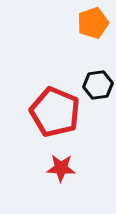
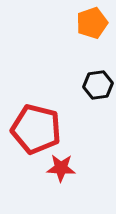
orange pentagon: moved 1 px left
red pentagon: moved 19 px left, 17 px down; rotated 9 degrees counterclockwise
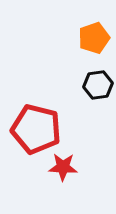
orange pentagon: moved 2 px right, 15 px down
red star: moved 2 px right, 1 px up
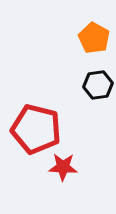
orange pentagon: rotated 24 degrees counterclockwise
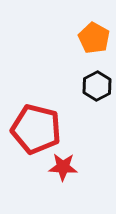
black hexagon: moved 1 px left, 1 px down; rotated 20 degrees counterclockwise
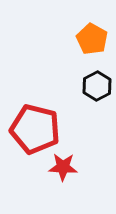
orange pentagon: moved 2 px left, 1 px down
red pentagon: moved 1 px left
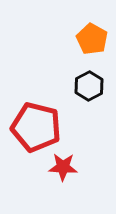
black hexagon: moved 8 px left
red pentagon: moved 1 px right, 2 px up
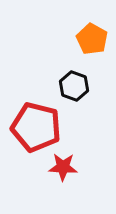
black hexagon: moved 15 px left; rotated 12 degrees counterclockwise
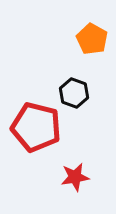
black hexagon: moved 7 px down
red star: moved 12 px right, 10 px down; rotated 12 degrees counterclockwise
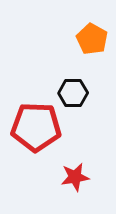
black hexagon: moved 1 px left; rotated 20 degrees counterclockwise
red pentagon: rotated 12 degrees counterclockwise
